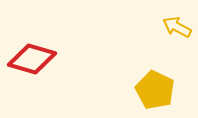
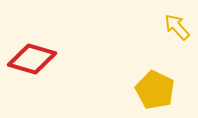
yellow arrow: rotated 20 degrees clockwise
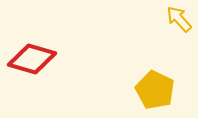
yellow arrow: moved 2 px right, 8 px up
